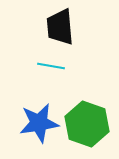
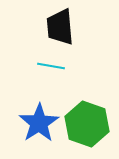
blue star: rotated 24 degrees counterclockwise
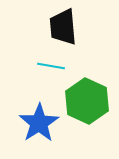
black trapezoid: moved 3 px right
green hexagon: moved 23 px up; rotated 6 degrees clockwise
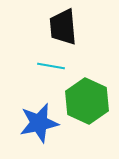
blue star: rotated 21 degrees clockwise
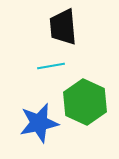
cyan line: rotated 20 degrees counterclockwise
green hexagon: moved 2 px left, 1 px down
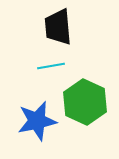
black trapezoid: moved 5 px left
blue star: moved 2 px left, 2 px up
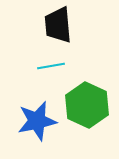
black trapezoid: moved 2 px up
green hexagon: moved 2 px right, 3 px down
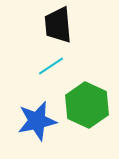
cyan line: rotated 24 degrees counterclockwise
